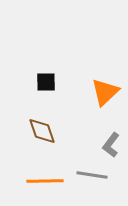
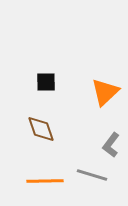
brown diamond: moved 1 px left, 2 px up
gray line: rotated 8 degrees clockwise
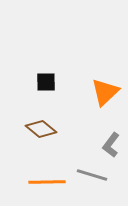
brown diamond: rotated 32 degrees counterclockwise
orange line: moved 2 px right, 1 px down
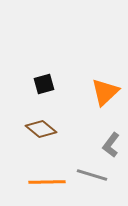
black square: moved 2 px left, 2 px down; rotated 15 degrees counterclockwise
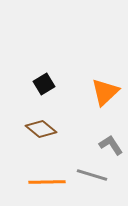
black square: rotated 15 degrees counterclockwise
gray L-shape: rotated 110 degrees clockwise
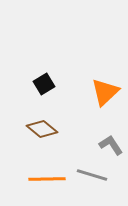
brown diamond: moved 1 px right
orange line: moved 3 px up
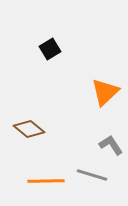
black square: moved 6 px right, 35 px up
brown diamond: moved 13 px left
orange line: moved 1 px left, 2 px down
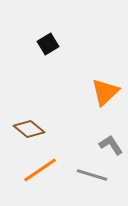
black square: moved 2 px left, 5 px up
orange line: moved 6 px left, 11 px up; rotated 33 degrees counterclockwise
